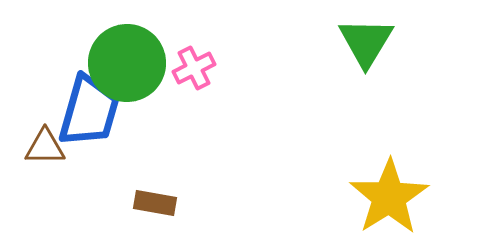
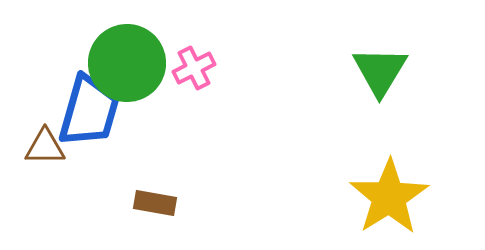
green triangle: moved 14 px right, 29 px down
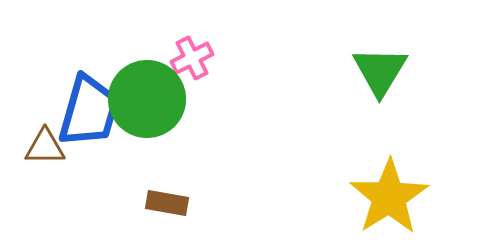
green circle: moved 20 px right, 36 px down
pink cross: moved 2 px left, 10 px up
brown rectangle: moved 12 px right
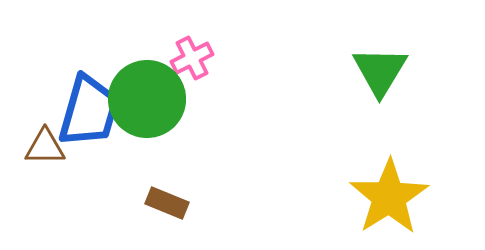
brown rectangle: rotated 12 degrees clockwise
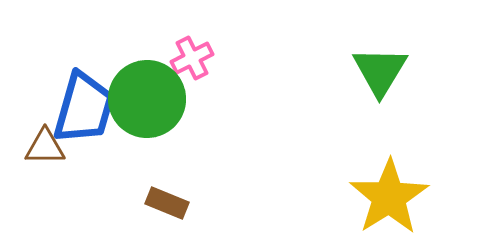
blue trapezoid: moved 5 px left, 3 px up
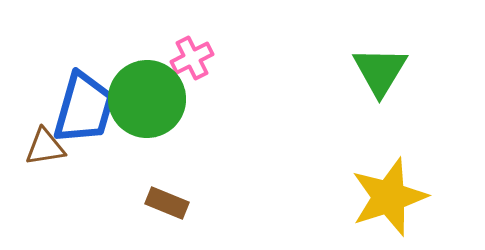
brown triangle: rotated 9 degrees counterclockwise
yellow star: rotated 14 degrees clockwise
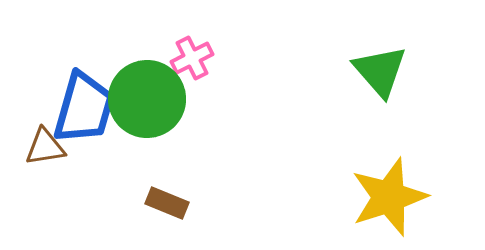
green triangle: rotated 12 degrees counterclockwise
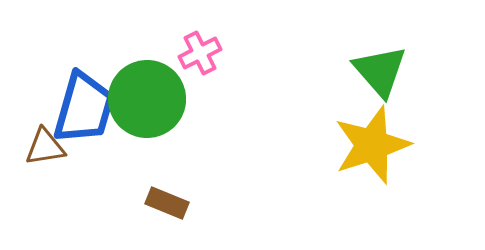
pink cross: moved 8 px right, 5 px up
yellow star: moved 17 px left, 52 px up
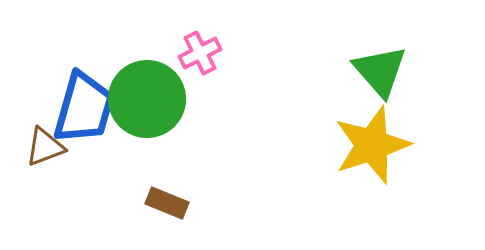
brown triangle: rotated 12 degrees counterclockwise
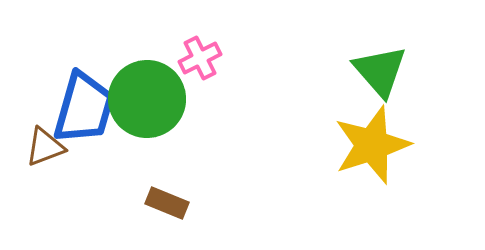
pink cross: moved 5 px down
